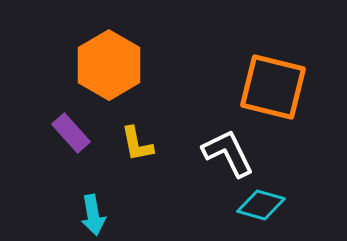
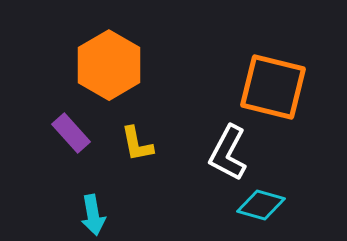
white L-shape: rotated 126 degrees counterclockwise
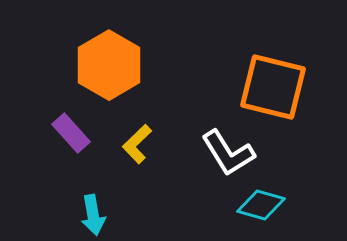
yellow L-shape: rotated 57 degrees clockwise
white L-shape: rotated 60 degrees counterclockwise
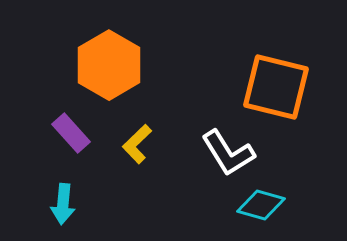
orange square: moved 3 px right
cyan arrow: moved 30 px left, 11 px up; rotated 15 degrees clockwise
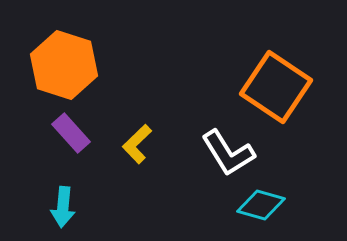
orange hexagon: moved 45 px left; rotated 12 degrees counterclockwise
orange square: rotated 20 degrees clockwise
cyan arrow: moved 3 px down
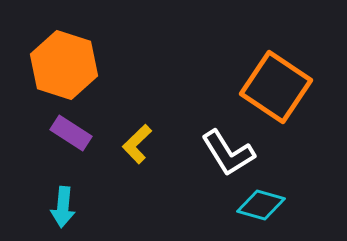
purple rectangle: rotated 15 degrees counterclockwise
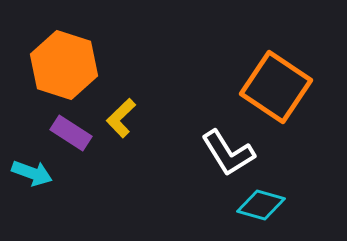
yellow L-shape: moved 16 px left, 26 px up
cyan arrow: moved 31 px left, 34 px up; rotated 75 degrees counterclockwise
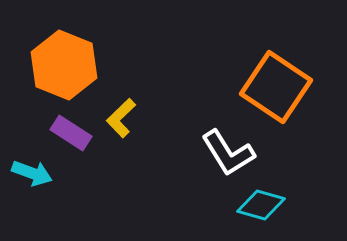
orange hexagon: rotated 4 degrees clockwise
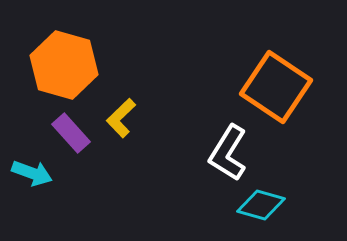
orange hexagon: rotated 6 degrees counterclockwise
purple rectangle: rotated 15 degrees clockwise
white L-shape: rotated 64 degrees clockwise
